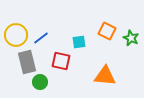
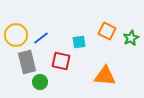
green star: rotated 21 degrees clockwise
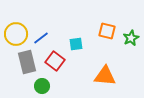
orange square: rotated 12 degrees counterclockwise
yellow circle: moved 1 px up
cyan square: moved 3 px left, 2 px down
red square: moved 6 px left; rotated 24 degrees clockwise
green circle: moved 2 px right, 4 px down
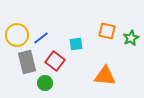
yellow circle: moved 1 px right, 1 px down
green circle: moved 3 px right, 3 px up
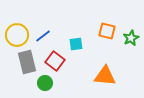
blue line: moved 2 px right, 2 px up
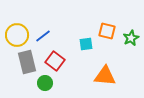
cyan square: moved 10 px right
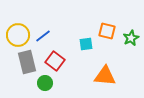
yellow circle: moved 1 px right
